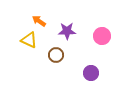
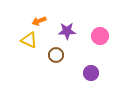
orange arrow: rotated 56 degrees counterclockwise
pink circle: moved 2 px left
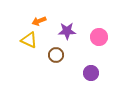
pink circle: moved 1 px left, 1 px down
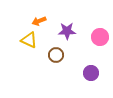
pink circle: moved 1 px right
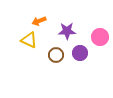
purple circle: moved 11 px left, 20 px up
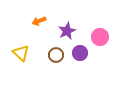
purple star: rotated 24 degrees counterclockwise
yellow triangle: moved 8 px left, 13 px down; rotated 18 degrees clockwise
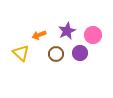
orange arrow: moved 14 px down
pink circle: moved 7 px left, 2 px up
brown circle: moved 1 px up
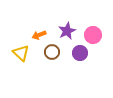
brown circle: moved 4 px left, 2 px up
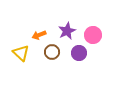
purple circle: moved 1 px left
